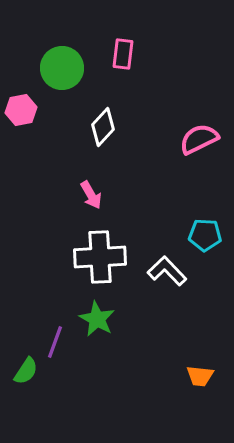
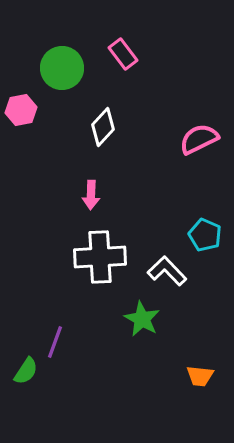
pink rectangle: rotated 44 degrees counterclockwise
pink arrow: rotated 32 degrees clockwise
cyan pentagon: rotated 20 degrees clockwise
green star: moved 45 px right
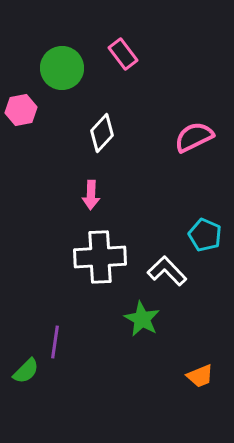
white diamond: moved 1 px left, 6 px down
pink semicircle: moved 5 px left, 2 px up
purple line: rotated 12 degrees counterclockwise
green semicircle: rotated 12 degrees clockwise
orange trapezoid: rotated 28 degrees counterclockwise
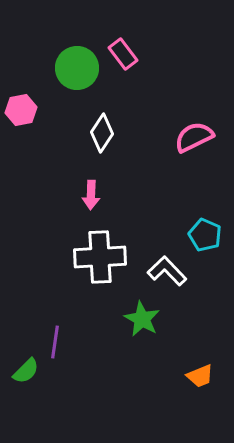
green circle: moved 15 px right
white diamond: rotated 9 degrees counterclockwise
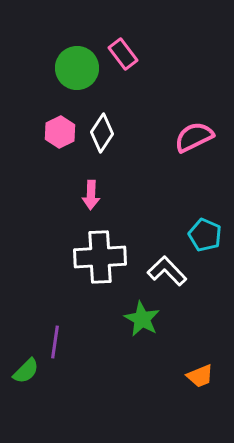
pink hexagon: moved 39 px right, 22 px down; rotated 16 degrees counterclockwise
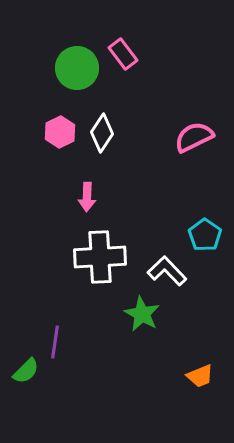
pink arrow: moved 4 px left, 2 px down
cyan pentagon: rotated 12 degrees clockwise
green star: moved 5 px up
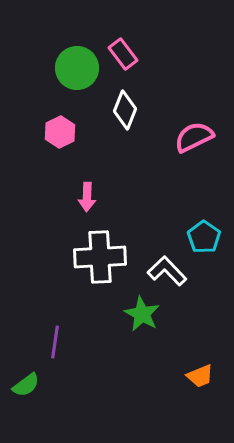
white diamond: moved 23 px right, 23 px up; rotated 12 degrees counterclockwise
cyan pentagon: moved 1 px left, 2 px down
green semicircle: moved 14 px down; rotated 8 degrees clockwise
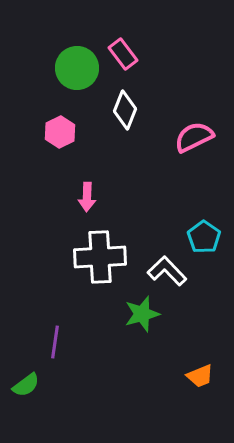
green star: rotated 27 degrees clockwise
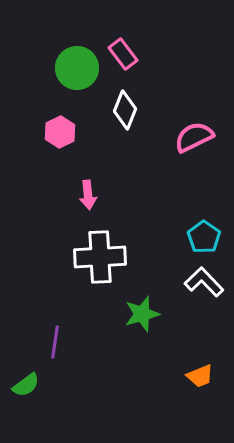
pink arrow: moved 1 px right, 2 px up; rotated 8 degrees counterclockwise
white L-shape: moved 37 px right, 11 px down
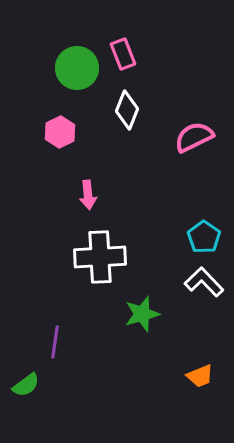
pink rectangle: rotated 16 degrees clockwise
white diamond: moved 2 px right
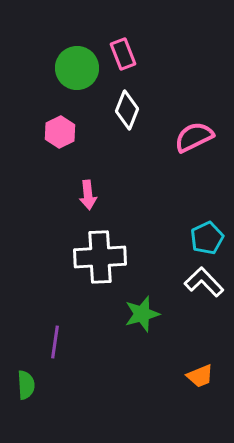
cyan pentagon: moved 3 px right, 1 px down; rotated 12 degrees clockwise
green semicircle: rotated 56 degrees counterclockwise
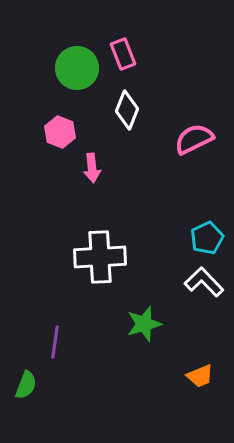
pink hexagon: rotated 12 degrees counterclockwise
pink semicircle: moved 2 px down
pink arrow: moved 4 px right, 27 px up
green star: moved 2 px right, 10 px down
green semicircle: rotated 24 degrees clockwise
